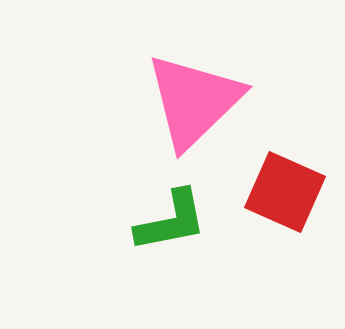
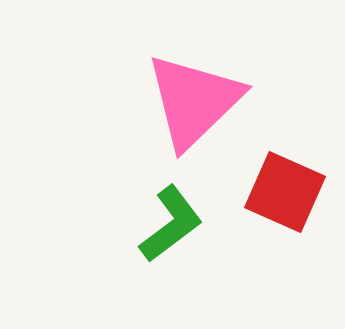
green L-shape: moved 3 px down; rotated 26 degrees counterclockwise
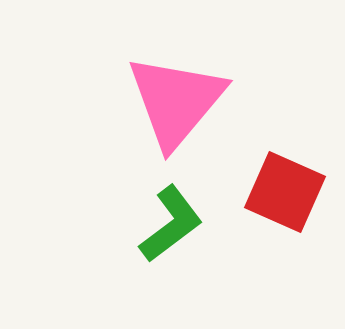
pink triangle: moved 18 px left; rotated 6 degrees counterclockwise
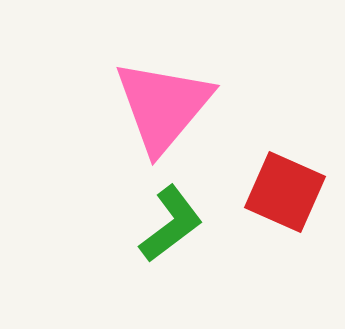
pink triangle: moved 13 px left, 5 px down
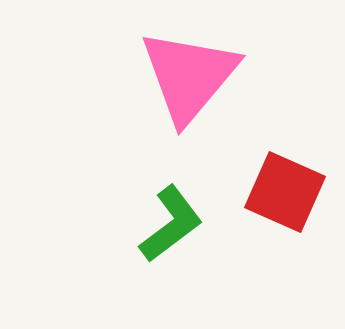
pink triangle: moved 26 px right, 30 px up
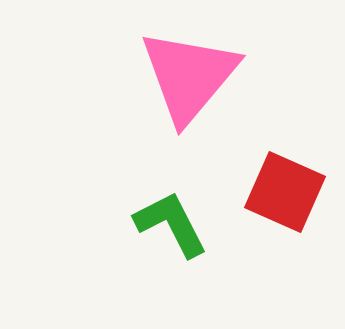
green L-shape: rotated 80 degrees counterclockwise
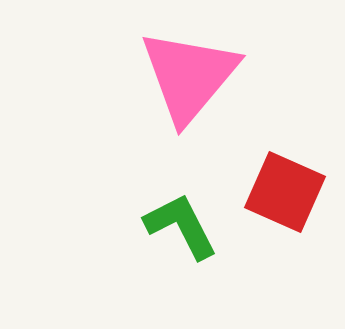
green L-shape: moved 10 px right, 2 px down
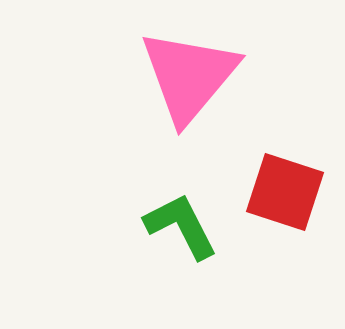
red square: rotated 6 degrees counterclockwise
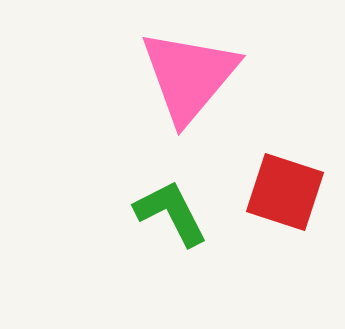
green L-shape: moved 10 px left, 13 px up
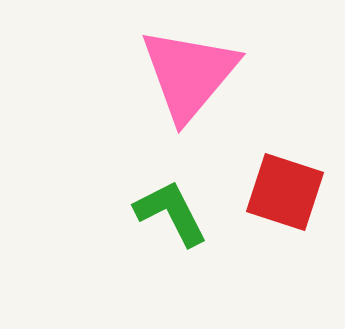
pink triangle: moved 2 px up
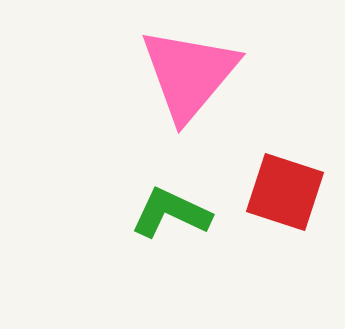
green L-shape: rotated 38 degrees counterclockwise
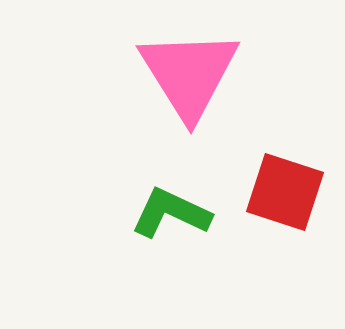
pink triangle: rotated 12 degrees counterclockwise
